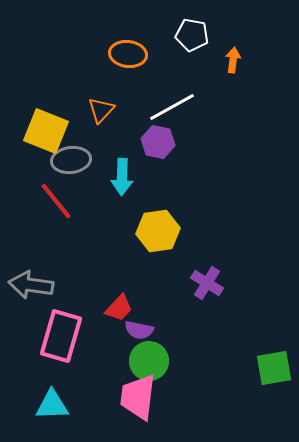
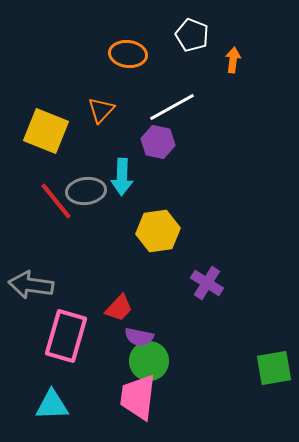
white pentagon: rotated 12 degrees clockwise
gray ellipse: moved 15 px right, 31 px down
purple semicircle: moved 7 px down
pink rectangle: moved 5 px right
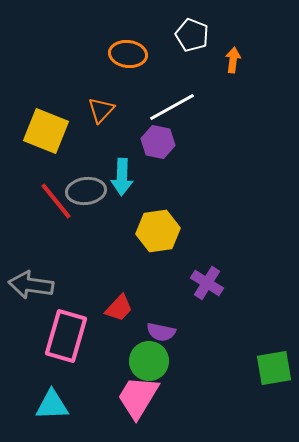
purple semicircle: moved 22 px right, 5 px up
pink trapezoid: rotated 24 degrees clockwise
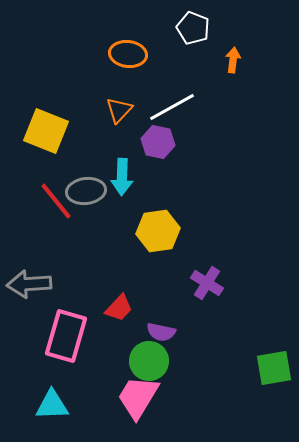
white pentagon: moved 1 px right, 7 px up
orange triangle: moved 18 px right
gray arrow: moved 2 px left, 1 px up; rotated 12 degrees counterclockwise
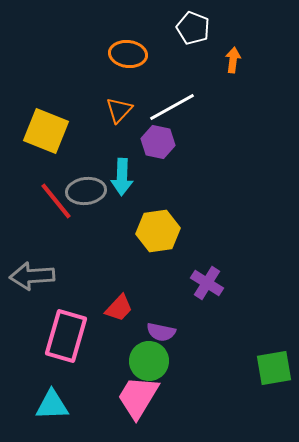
gray arrow: moved 3 px right, 8 px up
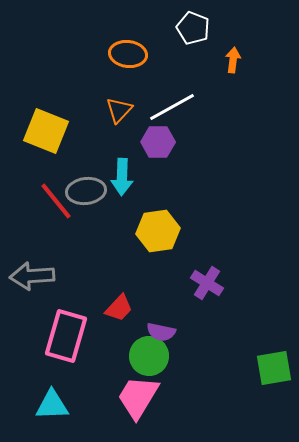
purple hexagon: rotated 12 degrees counterclockwise
green circle: moved 5 px up
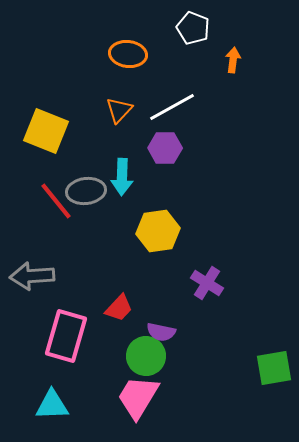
purple hexagon: moved 7 px right, 6 px down
green circle: moved 3 px left
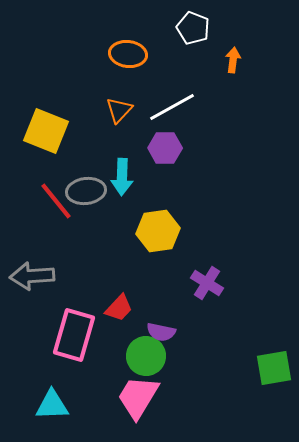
pink rectangle: moved 8 px right, 1 px up
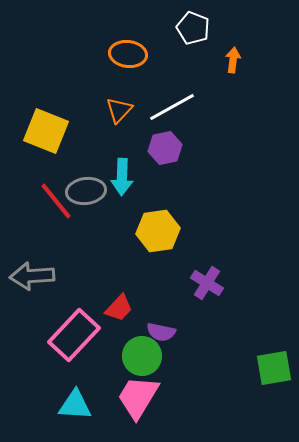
purple hexagon: rotated 12 degrees counterclockwise
pink rectangle: rotated 27 degrees clockwise
green circle: moved 4 px left
cyan triangle: moved 23 px right; rotated 6 degrees clockwise
